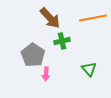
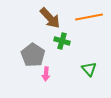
orange line: moved 4 px left, 1 px up
green cross: rotated 28 degrees clockwise
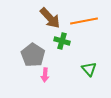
orange line: moved 5 px left, 4 px down
pink arrow: moved 1 px left, 1 px down
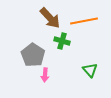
green triangle: moved 1 px right, 1 px down
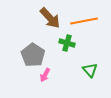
green cross: moved 5 px right, 2 px down
pink arrow: rotated 24 degrees clockwise
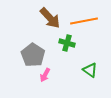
green triangle: rotated 14 degrees counterclockwise
